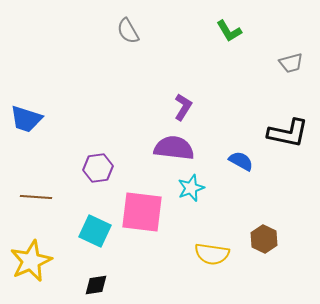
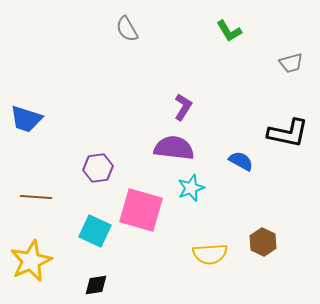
gray semicircle: moved 1 px left, 2 px up
pink square: moved 1 px left, 2 px up; rotated 9 degrees clockwise
brown hexagon: moved 1 px left, 3 px down
yellow semicircle: moved 2 px left; rotated 12 degrees counterclockwise
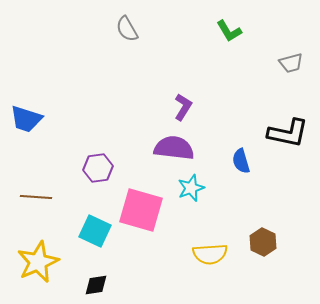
blue semicircle: rotated 135 degrees counterclockwise
yellow star: moved 7 px right, 1 px down
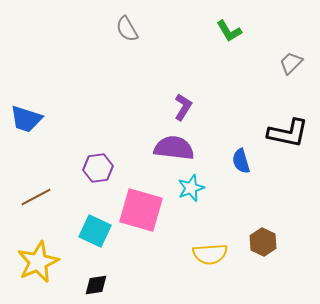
gray trapezoid: rotated 150 degrees clockwise
brown line: rotated 32 degrees counterclockwise
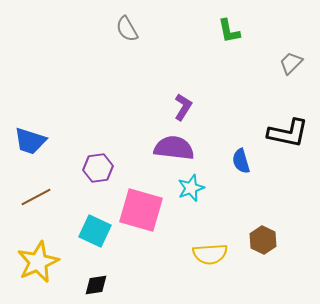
green L-shape: rotated 20 degrees clockwise
blue trapezoid: moved 4 px right, 22 px down
brown hexagon: moved 2 px up
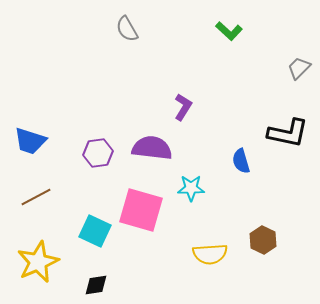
green L-shape: rotated 36 degrees counterclockwise
gray trapezoid: moved 8 px right, 5 px down
purple semicircle: moved 22 px left
purple hexagon: moved 15 px up
cyan star: rotated 20 degrees clockwise
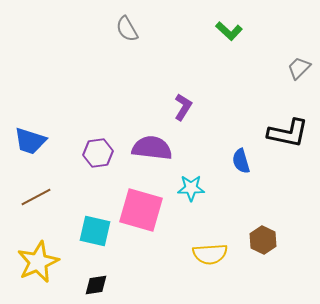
cyan square: rotated 12 degrees counterclockwise
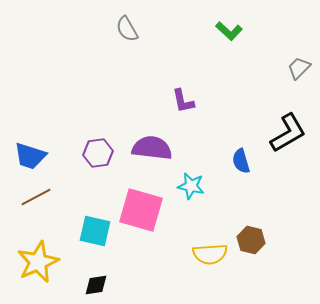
purple L-shape: moved 6 px up; rotated 136 degrees clockwise
black L-shape: rotated 42 degrees counterclockwise
blue trapezoid: moved 15 px down
cyan star: moved 2 px up; rotated 12 degrees clockwise
brown hexagon: moved 12 px left; rotated 12 degrees counterclockwise
